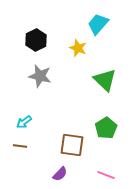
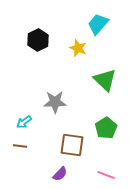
black hexagon: moved 2 px right
gray star: moved 15 px right, 26 px down; rotated 15 degrees counterclockwise
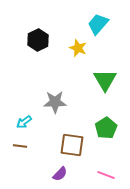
green triangle: rotated 15 degrees clockwise
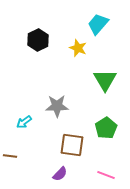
gray star: moved 2 px right, 4 px down
brown line: moved 10 px left, 10 px down
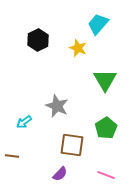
gray star: rotated 25 degrees clockwise
brown line: moved 2 px right
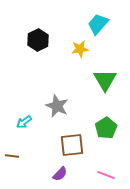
yellow star: moved 2 px right, 1 px down; rotated 30 degrees counterclockwise
brown square: rotated 15 degrees counterclockwise
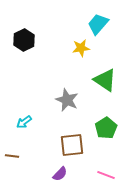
black hexagon: moved 14 px left
yellow star: moved 1 px right, 1 px up
green triangle: rotated 25 degrees counterclockwise
gray star: moved 10 px right, 6 px up
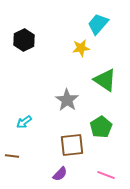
gray star: rotated 10 degrees clockwise
green pentagon: moved 5 px left, 1 px up
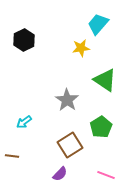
brown square: moved 2 px left; rotated 25 degrees counterclockwise
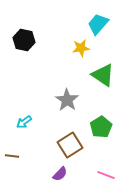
black hexagon: rotated 20 degrees counterclockwise
green triangle: moved 2 px left, 5 px up
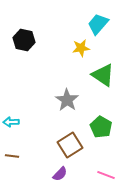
cyan arrow: moved 13 px left; rotated 35 degrees clockwise
green pentagon: rotated 10 degrees counterclockwise
